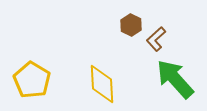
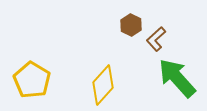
green arrow: moved 2 px right, 1 px up
yellow diamond: moved 1 px right, 1 px down; rotated 45 degrees clockwise
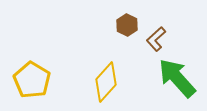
brown hexagon: moved 4 px left
yellow diamond: moved 3 px right, 3 px up
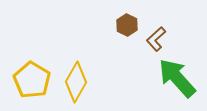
yellow diamond: moved 30 px left; rotated 12 degrees counterclockwise
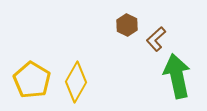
green arrow: moved 2 px up; rotated 30 degrees clockwise
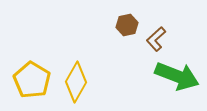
brown hexagon: rotated 20 degrees clockwise
green arrow: rotated 123 degrees clockwise
